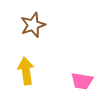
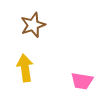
yellow arrow: moved 1 px left, 3 px up
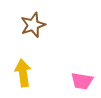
yellow arrow: moved 2 px left, 5 px down
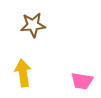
brown star: rotated 15 degrees clockwise
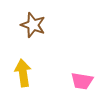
brown star: rotated 25 degrees clockwise
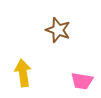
brown star: moved 25 px right, 5 px down
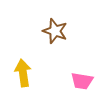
brown star: moved 3 px left, 1 px down
